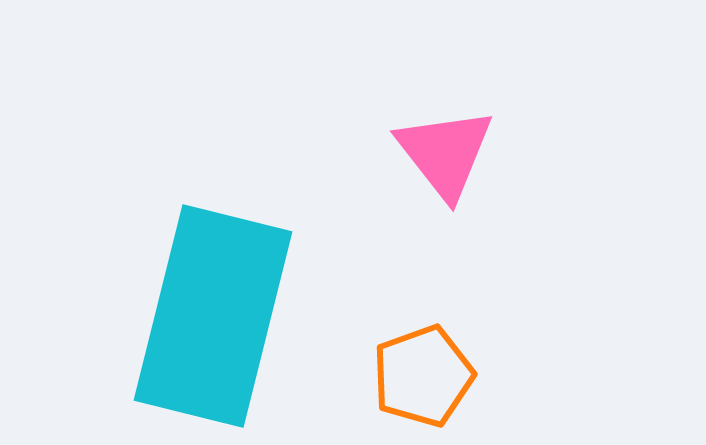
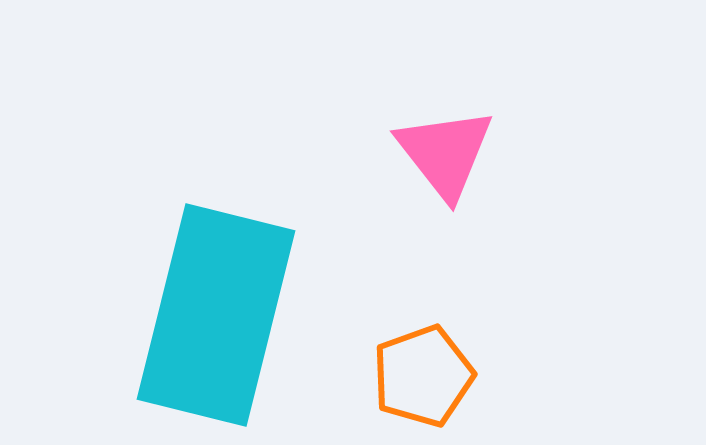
cyan rectangle: moved 3 px right, 1 px up
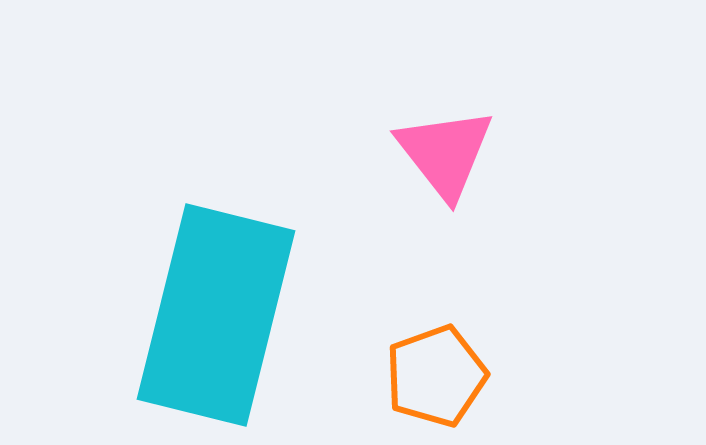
orange pentagon: moved 13 px right
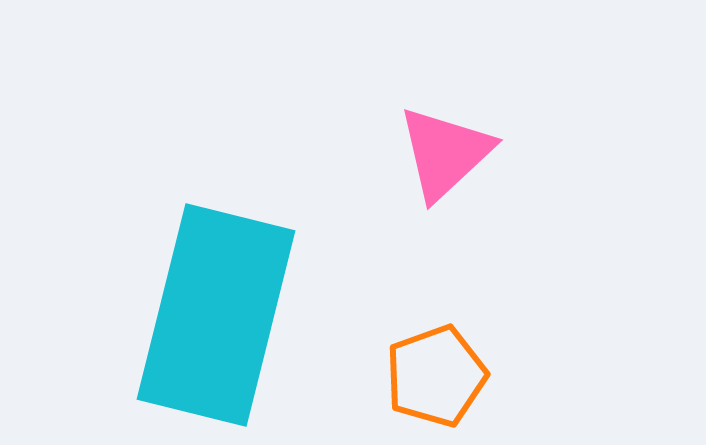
pink triangle: rotated 25 degrees clockwise
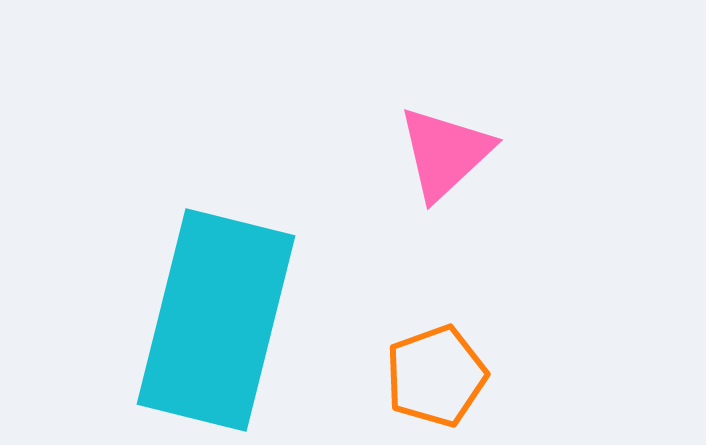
cyan rectangle: moved 5 px down
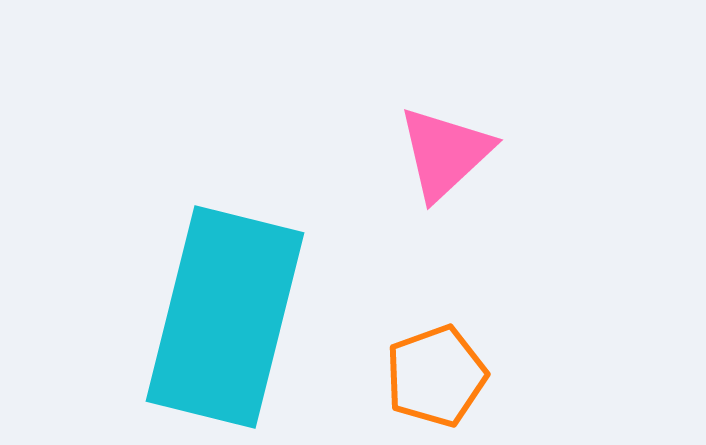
cyan rectangle: moved 9 px right, 3 px up
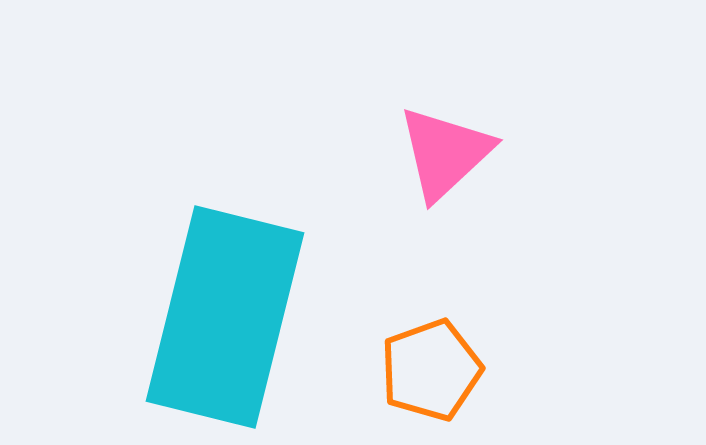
orange pentagon: moved 5 px left, 6 px up
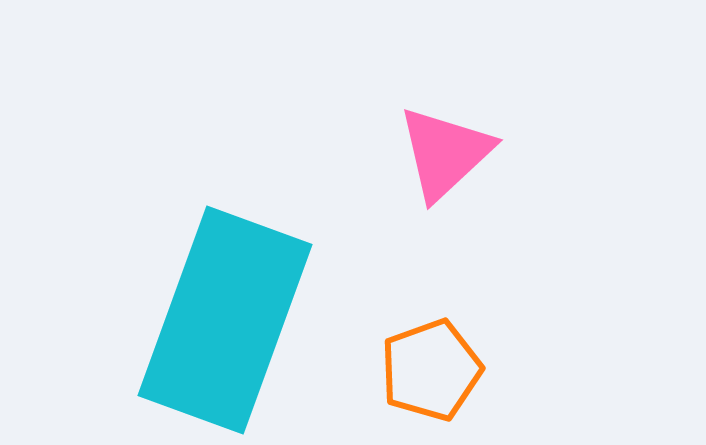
cyan rectangle: moved 3 px down; rotated 6 degrees clockwise
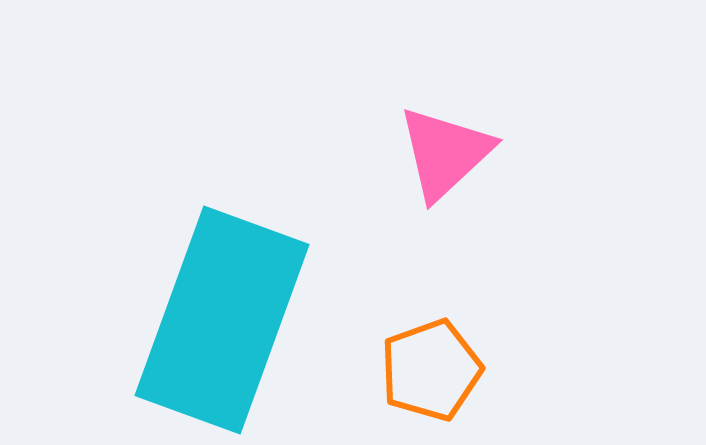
cyan rectangle: moved 3 px left
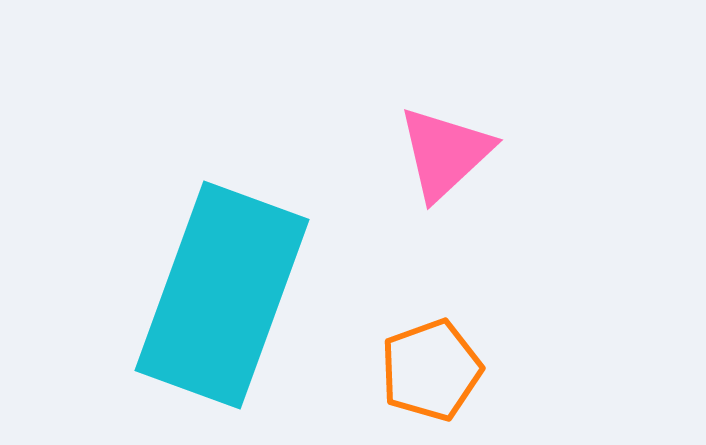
cyan rectangle: moved 25 px up
